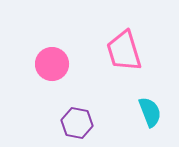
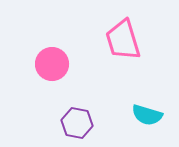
pink trapezoid: moved 1 px left, 11 px up
cyan semicircle: moved 3 px left, 3 px down; rotated 128 degrees clockwise
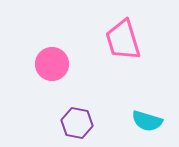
cyan semicircle: moved 6 px down
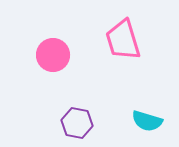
pink circle: moved 1 px right, 9 px up
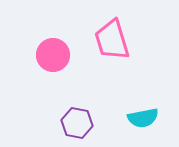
pink trapezoid: moved 11 px left
cyan semicircle: moved 4 px left, 3 px up; rotated 28 degrees counterclockwise
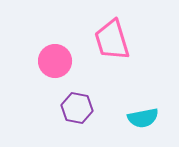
pink circle: moved 2 px right, 6 px down
purple hexagon: moved 15 px up
